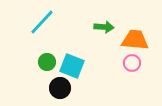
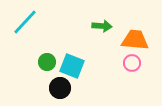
cyan line: moved 17 px left
green arrow: moved 2 px left, 1 px up
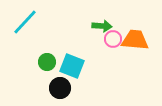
pink circle: moved 19 px left, 24 px up
